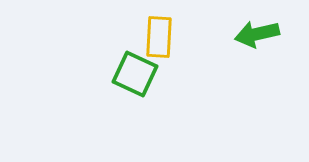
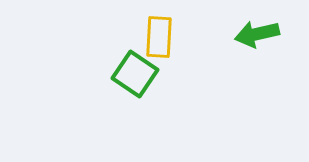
green square: rotated 9 degrees clockwise
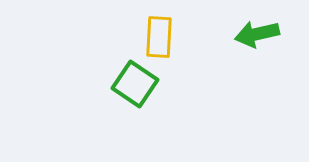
green square: moved 10 px down
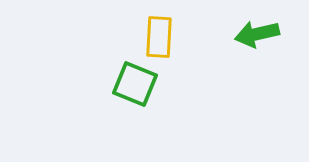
green square: rotated 12 degrees counterclockwise
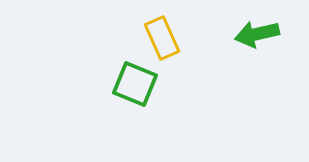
yellow rectangle: moved 3 px right, 1 px down; rotated 27 degrees counterclockwise
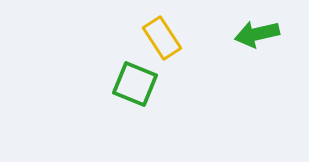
yellow rectangle: rotated 9 degrees counterclockwise
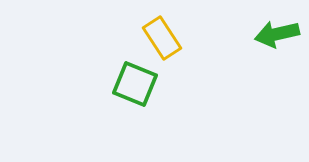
green arrow: moved 20 px right
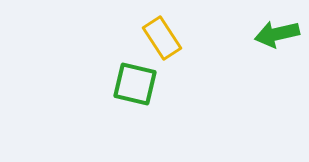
green square: rotated 9 degrees counterclockwise
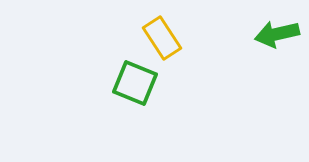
green square: moved 1 px up; rotated 9 degrees clockwise
